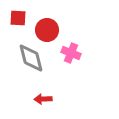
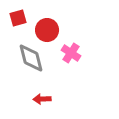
red square: rotated 18 degrees counterclockwise
pink cross: rotated 12 degrees clockwise
red arrow: moved 1 px left
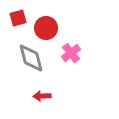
red circle: moved 1 px left, 2 px up
pink cross: rotated 18 degrees clockwise
red arrow: moved 3 px up
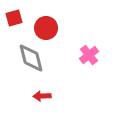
red square: moved 4 px left
pink cross: moved 18 px right, 2 px down
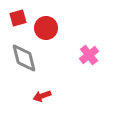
red square: moved 4 px right
gray diamond: moved 7 px left
red arrow: rotated 18 degrees counterclockwise
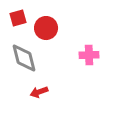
pink cross: rotated 36 degrees clockwise
red arrow: moved 3 px left, 4 px up
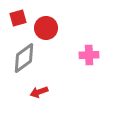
gray diamond: rotated 68 degrees clockwise
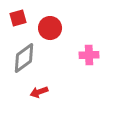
red circle: moved 4 px right
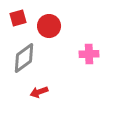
red circle: moved 1 px left, 2 px up
pink cross: moved 1 px up
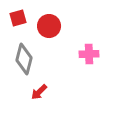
gray diamond: moved 1 px down; rotated 40 degrees counterclockwise
red arrow: rotated 24 degrees counterclockwise
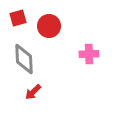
gray diamond: rotated 16 degrees counterclockwise
red arrow: moved 6 px left
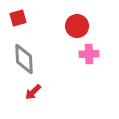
red circle: moved 28 px right
